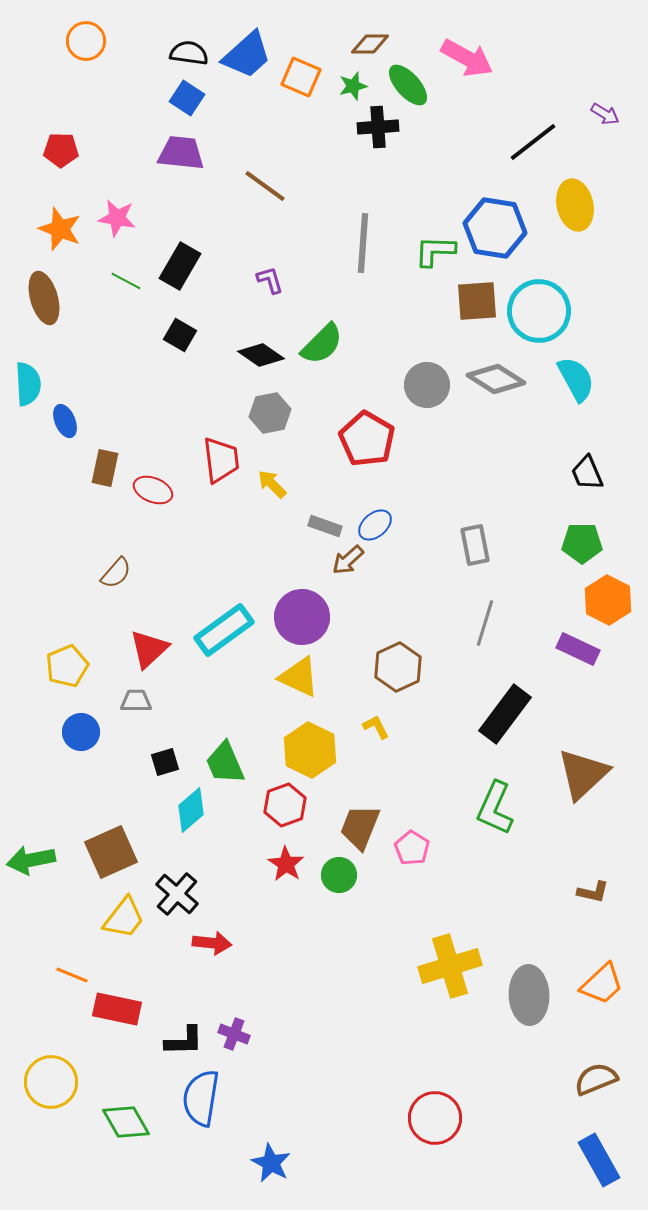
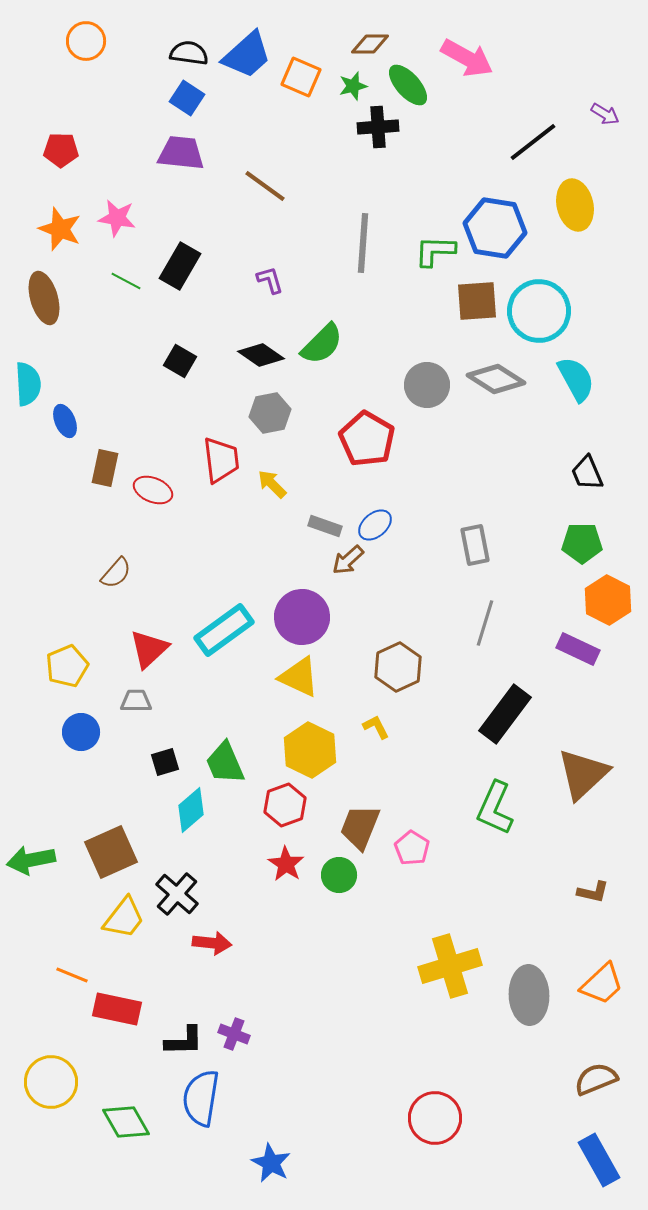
black square at (180, 335): moved 26 px down
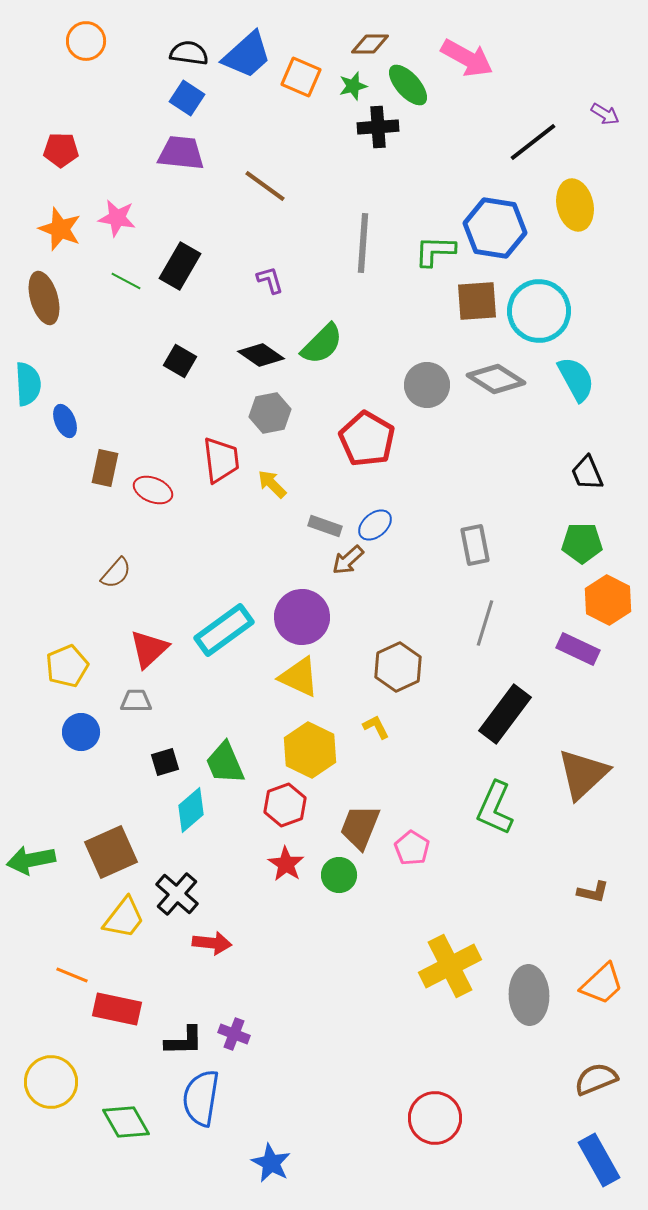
yellow cross at (450, 966): rotated 10 degrees counterclockwise
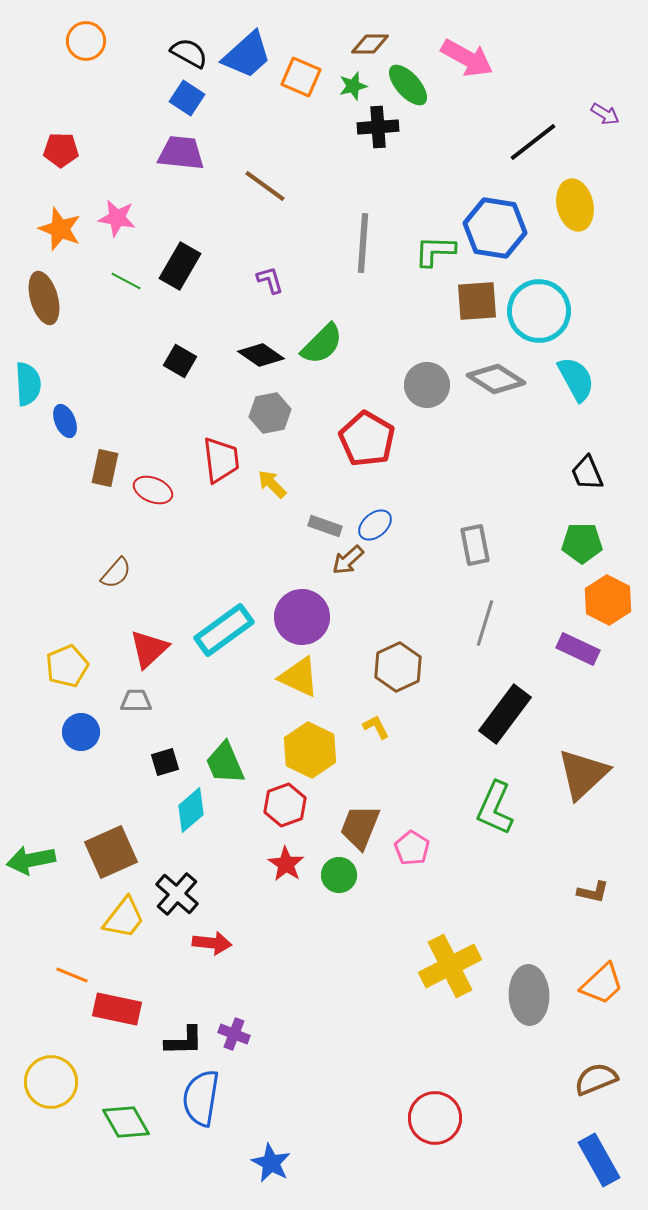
black semicircle at (189, 53): rotated 21 degrees clockwise
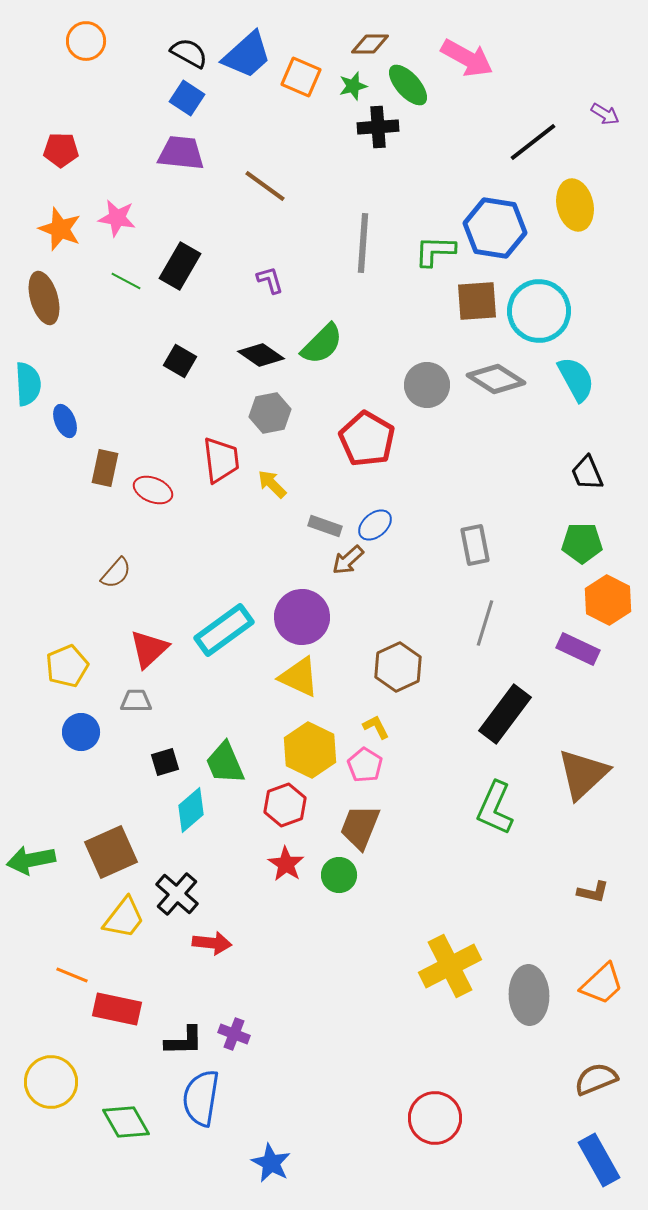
pink pentagon at (412, 848): moved 47 px left, 83 px up
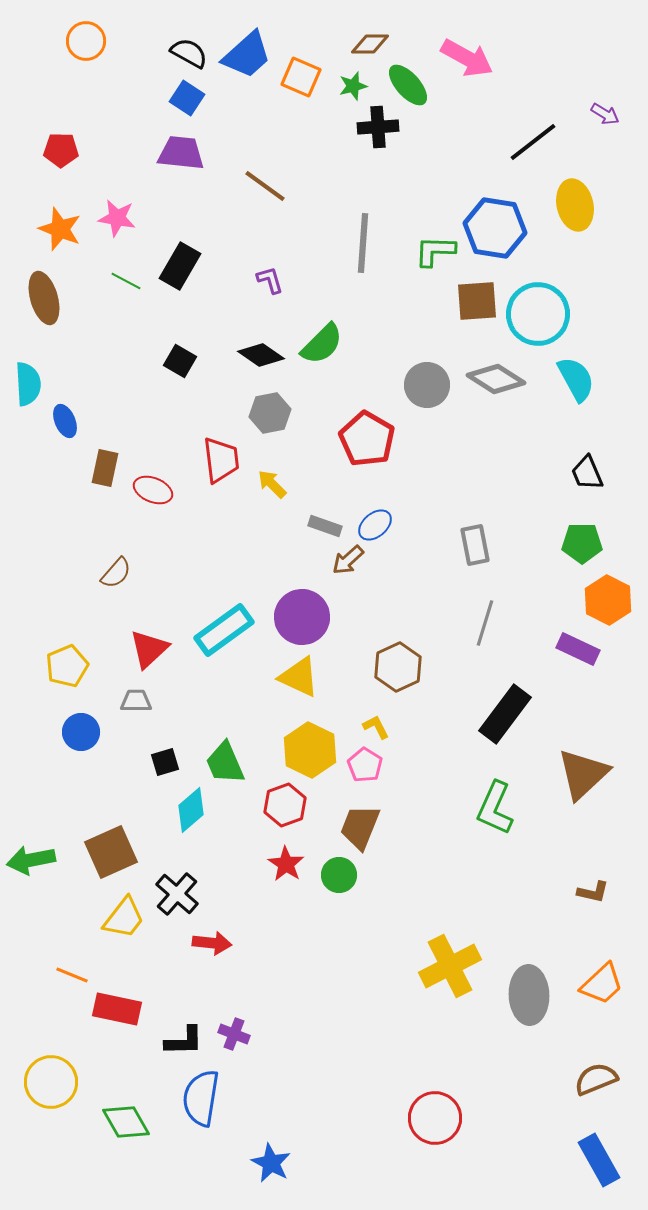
cyan circle at (539, 311): moved 1 px left, 3 px down
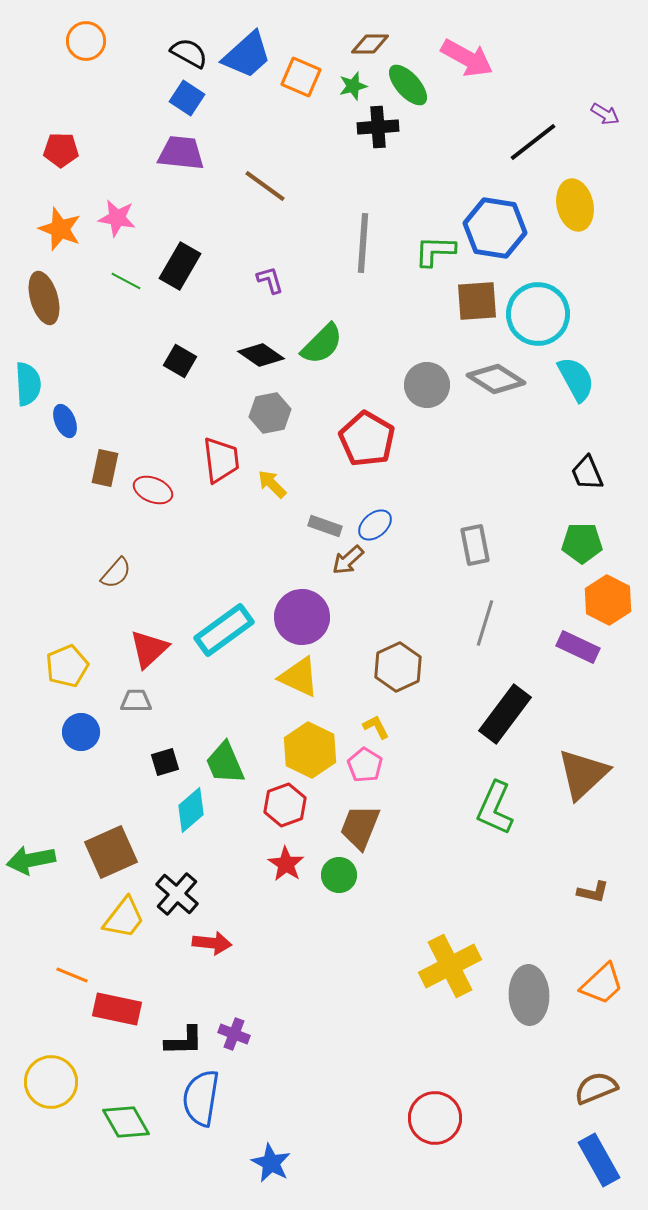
purple rectangle at (578, 649): moved 2 px up
brown semicircle at (596, 1079): moved 9 px down
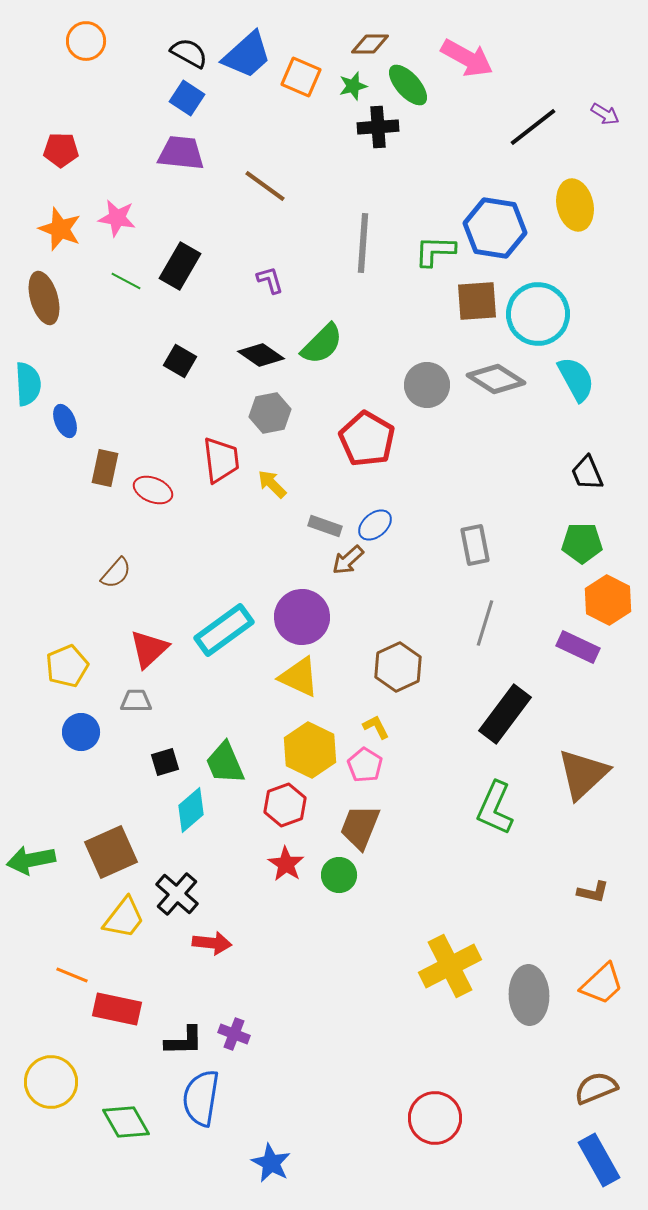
black line at (533, 142): moved 15 px up
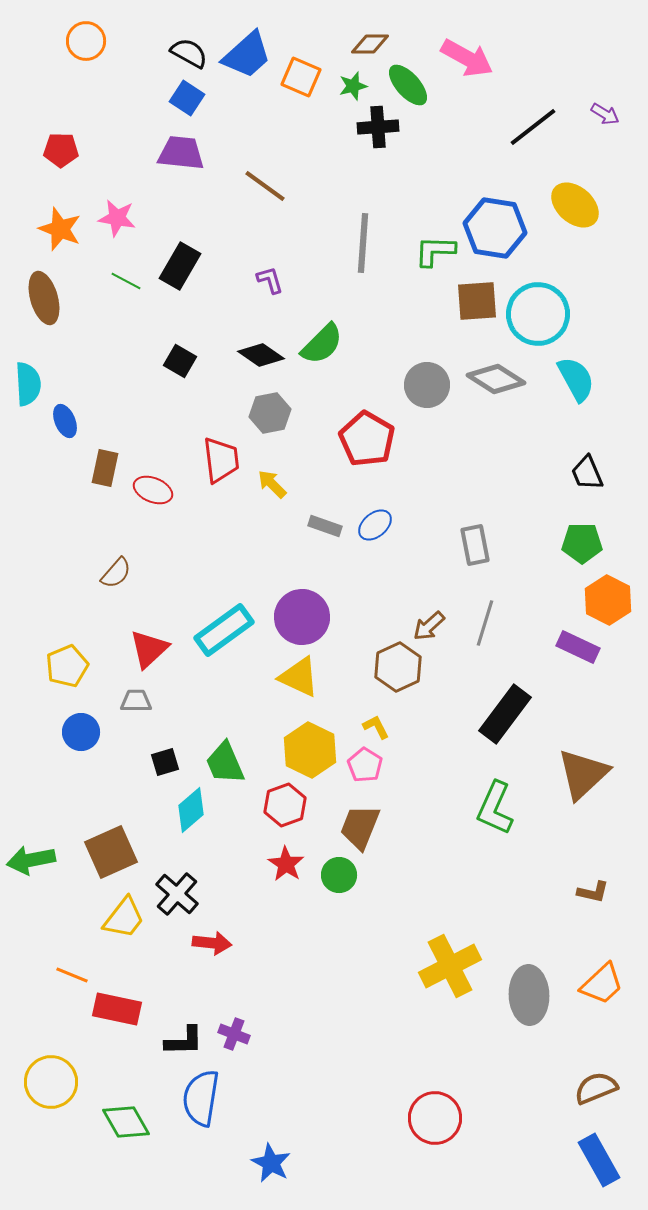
yellow ellipse at (575, 205): rotated 36 degrees counterclockwise
brown arrow at (348, 560): moved 81 px right, 66 px down
